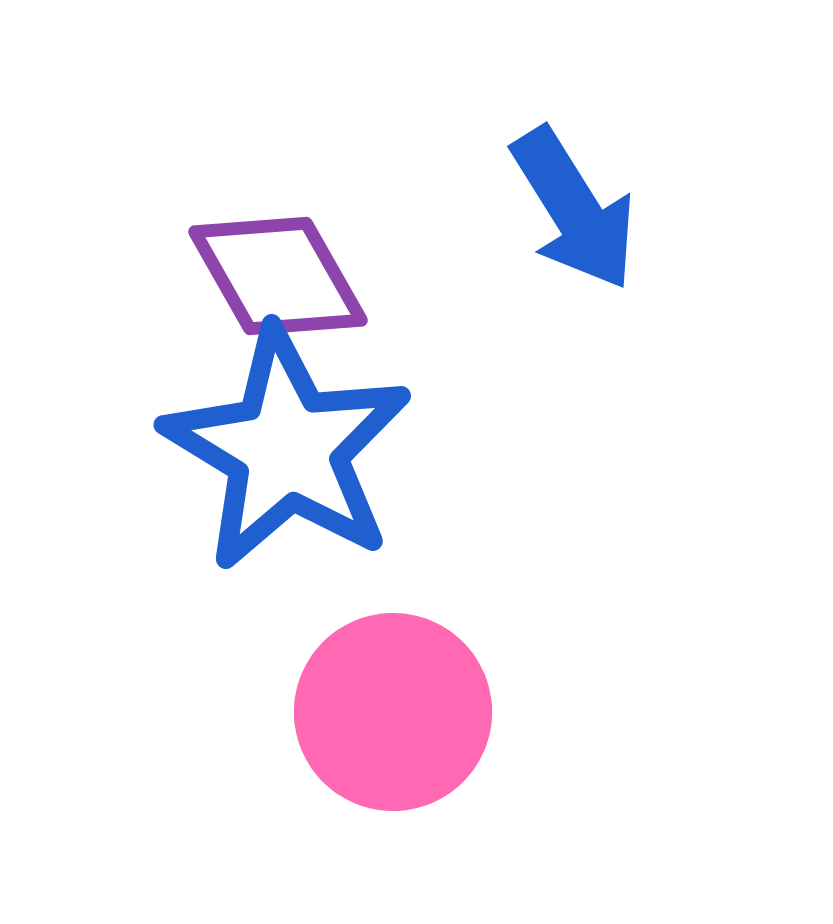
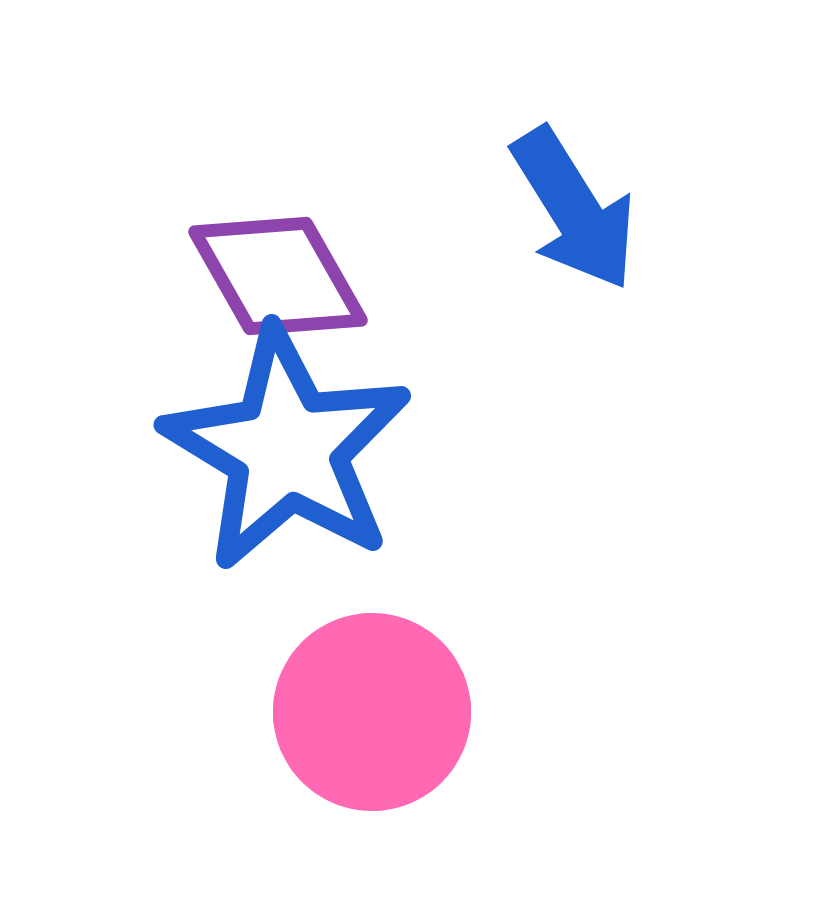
pink circle: moved 21 px left
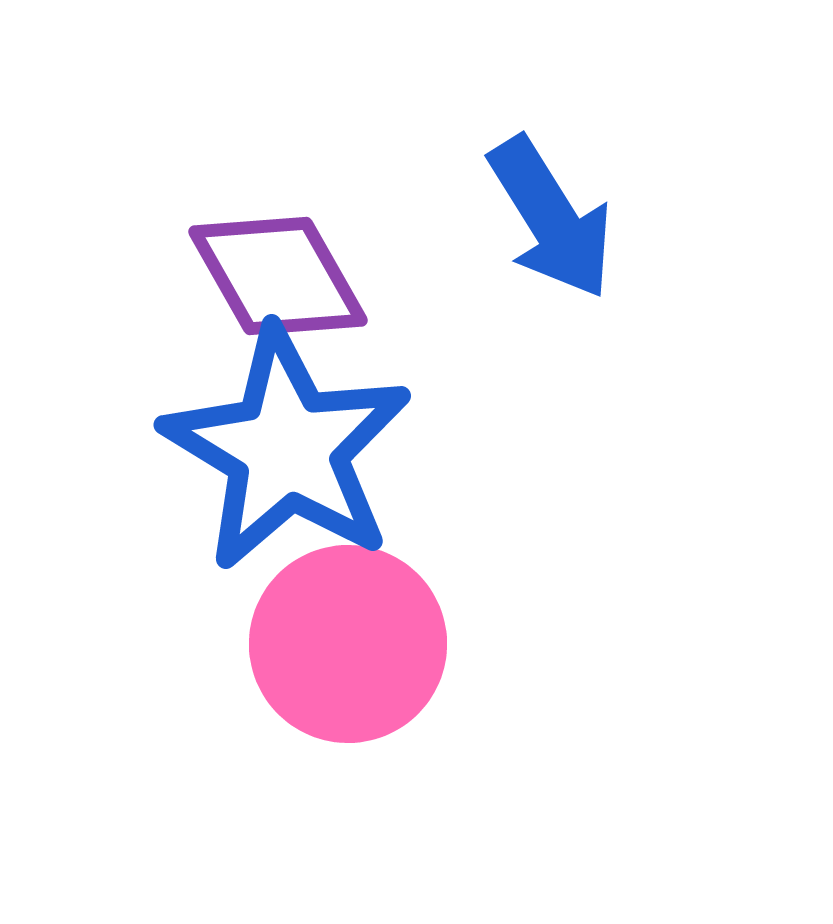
blue arrow: moved 23 px left, 9 px down
pink circle: moved 24 px left, 68 px up
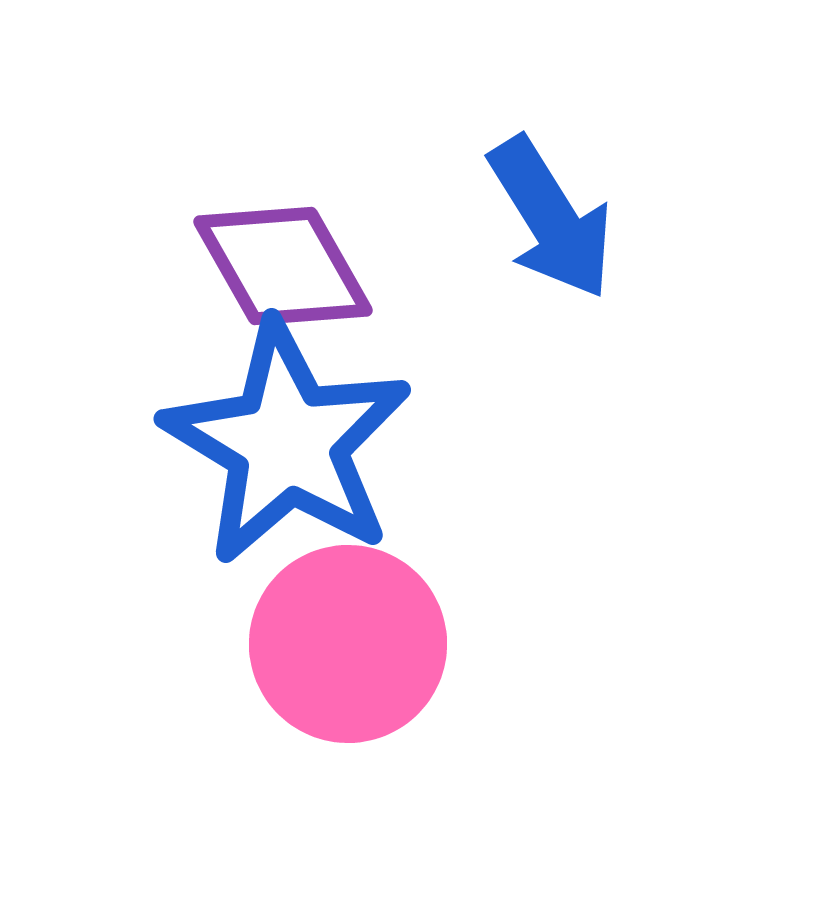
purple diamond: moved 5 px right, 10 px up
blue star: moved 6 px up
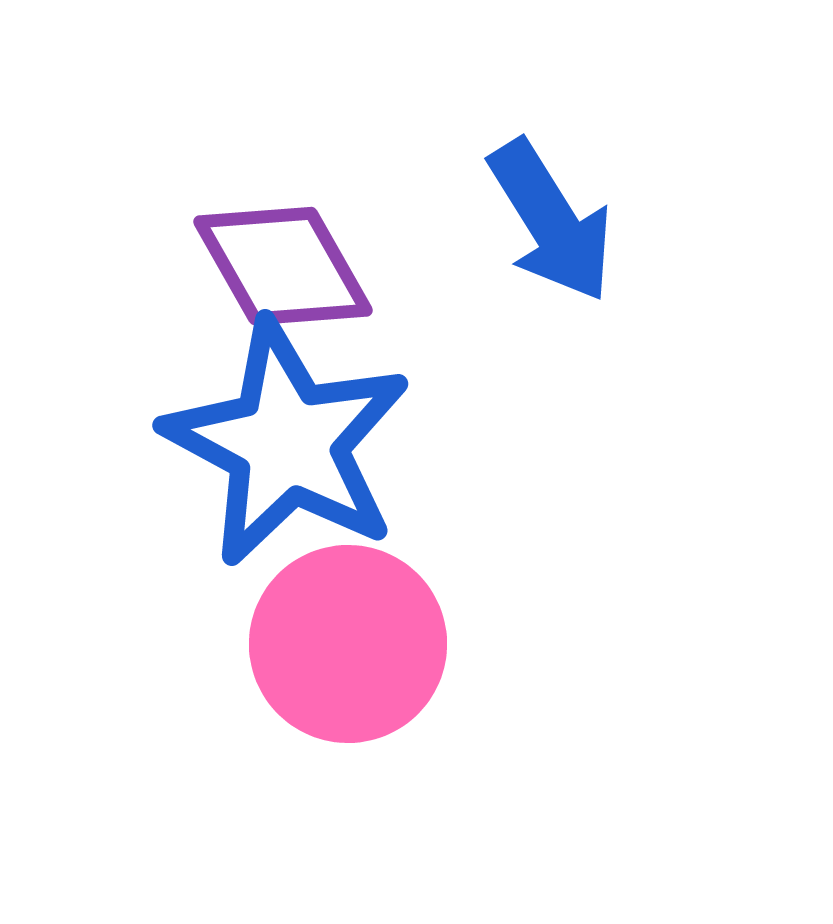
blue arrow: moved 3 px down
blue star: rotated 3 degrees counterclockwise
